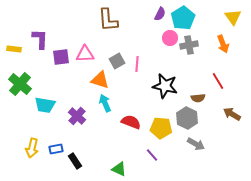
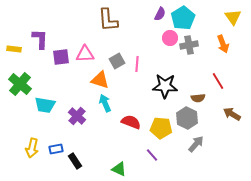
black star: rotated 10 degrees counterclockwise
gray arrow: rotated 78 degrees counterclockwise
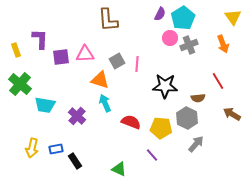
gray cross: rotated 12 degrees counterclockwise
yellow rectangle: moved 2 px right, 1 px down; rotated 64 degrees clockwise
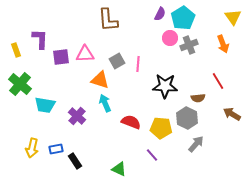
pink line: moved 1 px right
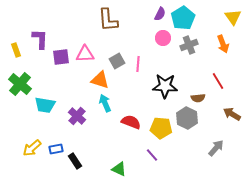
pink circle: moved 7 px left
gray arrow: moved 20 px right, 4 px down
yellow arrow: rotated 36 degrees clockwise
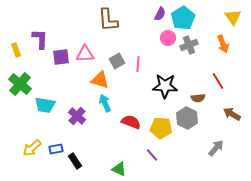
pink circle: moved 5 px right
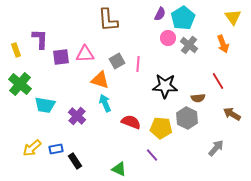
gray cross: rotated 30 degrees counterclockwise
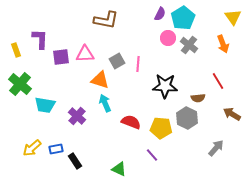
brown L-shape: moved 2 px left; rotated 75 degrees counterclockwise
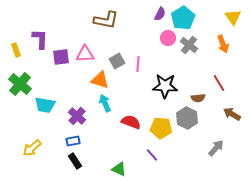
red line: moved 1 px right, 2 px down
blue rectangle: moved 17 px right, 8 px up
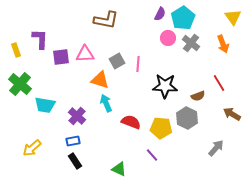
gray cross: moved 2 px right, 2 px up
brown semicircle: moved 2 px up; rotated 16 degrees counterclockwise
cyan arrow: moved 1 px right
